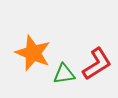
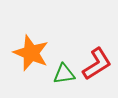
orange star: moved 2 px left
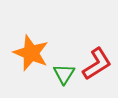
green triangle: rotated 50 degrees counterclockwise
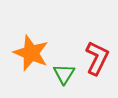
red L-shape: moved 6 px up; rotated 32 degrees counterclockwise
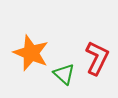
green triangle: rotated 20 degrees counterclockwise
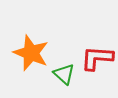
red L-shape: rotated 112 degrees counterclockwise
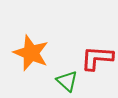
green triangle: moved 3 px right, 7 px down
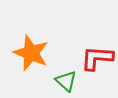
green triangle: moved 1 px left
